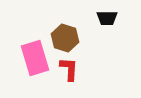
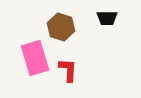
brown hexagon: moved 4 px left, 11 px up
red L-shape: moved 1 px left, 1 px down
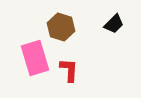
black trapezoid: moved 7 px right, 6 px down; rotated 45 degrees counterclockwise
red L-shape: moved 1 px right
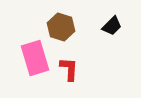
black trapezoid: moved 2 px left, 2 px down
red L-shape: moved 1 px up
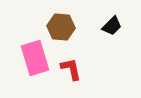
brown hexagon: rotated 12 degrees counterclockwise
red L-shape: moved 2 px right; rotated 15 degrees counterclockwise
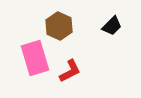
brown hexagon: moved 2 px left, 1 px up; rotated 20 degrees clockwise
red L-shape: moved 1 px left, 2 px down; rotated 75 degrees clockwise
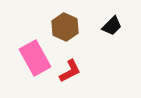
brown hexagon: moved 6 px right, 1 px down
pink rectangle: rotated 12 degrees counterclockwise
